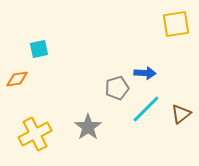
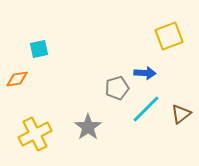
yellow square: moved 7 px left, 12 px down; rotated 12 degrees counterclockwise
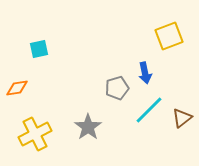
blue arrow: rotated 75 degrees clockwise
orange diamond: moved 9 px down
cyan line: moved 3 px right, 1 px down
brown triangle: moved 1 px right, 4 px down
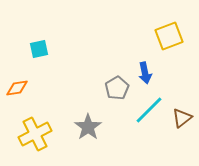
gray pentagon: rotated 15 degrees counterclockwise
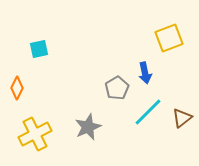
yellow square: moved 2 px down
orange diamond: rotated 55 degrees counterclockwise
cyan line: moved 1 px left, 2 px down
gray star: rotated 12 degrees clockwise
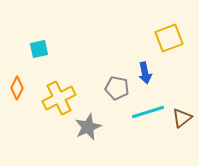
gray pentagon: rotated 30 degrees counterclockwise
cyan line: rotated 28 degrees clockwise
yellow cross: moved 24 px right, 36 px up
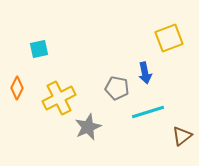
brown triangle: moved 18 px down
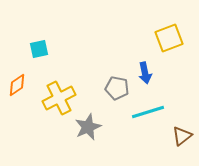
orange diamond: moved 3 px up; rotated 30 degrees clockwise
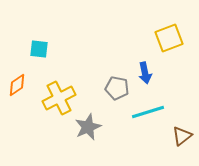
cyan square: rotated 18 degrees clockwise
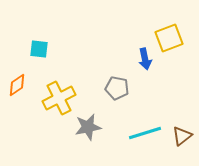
blue arrow: moved 14 px up
cyan line: moved 3 px left, 21 px down
gray star: rotated 12 degrees clockwise
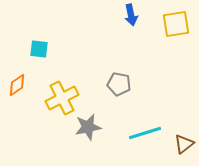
yellow square: moved 7 px right, 14 px up; rotated 12 degrees clockwise
blue arrow: moved 14 px left, 44 px up
gray pentagon: moved 2 px right, 4 px up
yellow cross: moved 3 px right
brown triangle: moved 2 px right, 8 px down
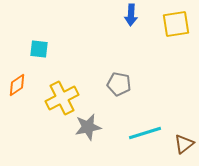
blue arrow: rotated 15 degrees clockwise
